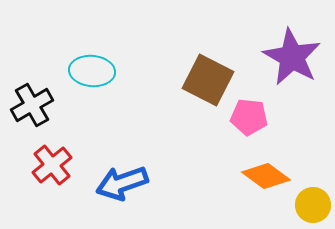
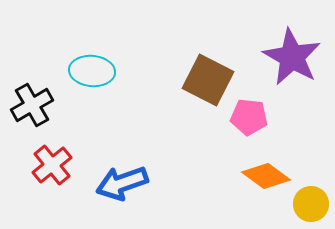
yellow circle: moved 2 px left, 1 px up
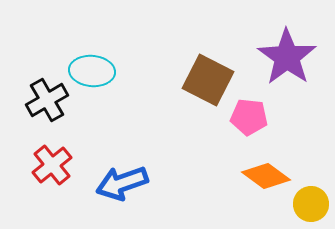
purple star: moved 5 px left; rotated 6 degrees clockwise
black cross: moved 15 px right, 5 px up
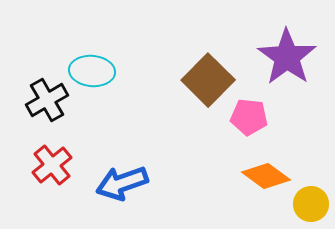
brown square: rotated 18 degrees clockwise
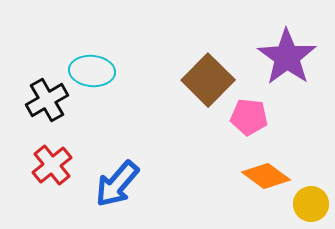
blue arrow: moved 5 px left, 1 px down; rotated 30 degrees counterclockwise
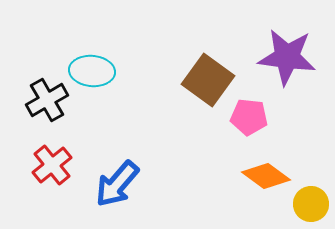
purple star: rotated 28 degrees counterclockwise
brown square: rotated 9 degrees counterclockwise
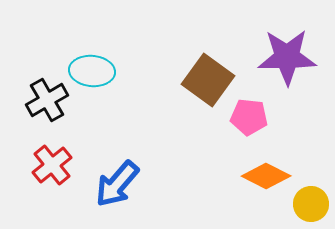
purple star: rotated 8 degrees counterclockwise
orange diamond: rotated 9 degrees counterclockwise
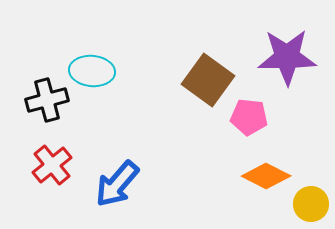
black cross: rotated 15 degrees clockwise
